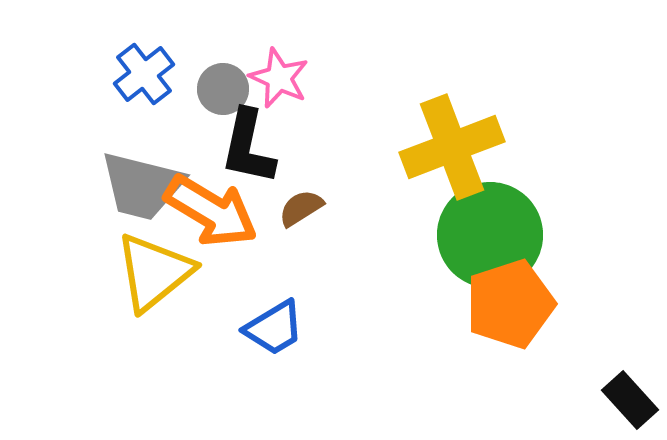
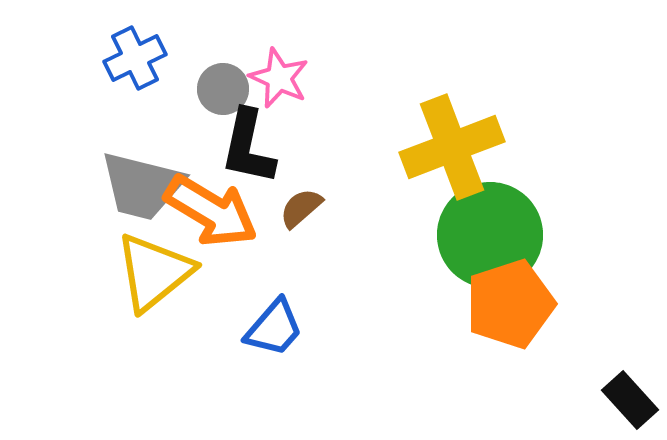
blue cross: moved 9 px left, 16 px up; rotated 12 degrees clockwise
brown semicircle: rotated 9 degrees counterclockwise
blue trapezoid: rotated 18 degrees counterclockwise
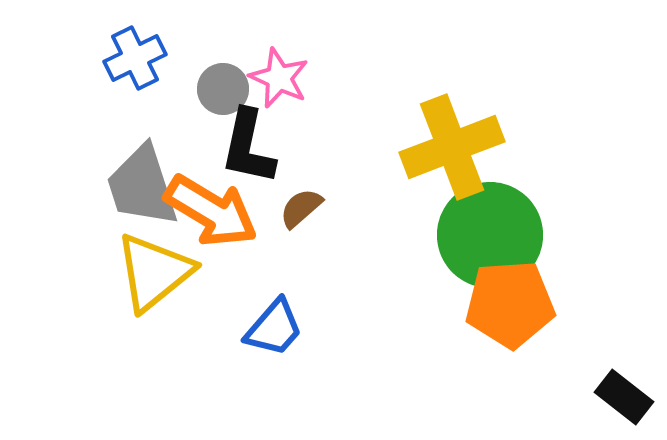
gray trapezoid: rotated 58 degrees clockwise
orange pentagon: rotated 14 degrees clockwise
black rectangle: moved 6 px left, 3 px up; rotated 10 degrees counterclockwise
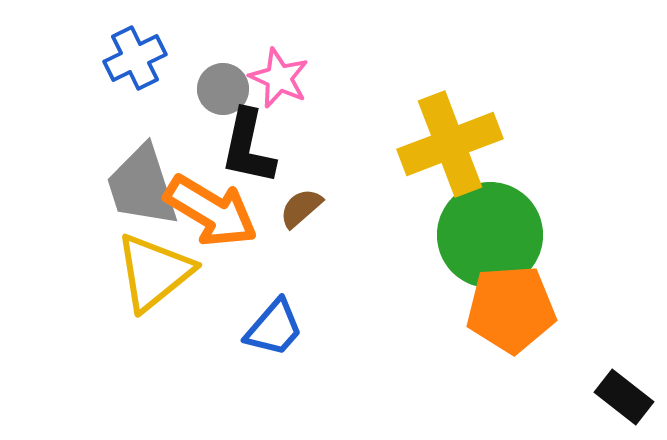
yellow cross: moved 2 px left, 3 px up
orange pentagon: moved 1 px right, 5 px down
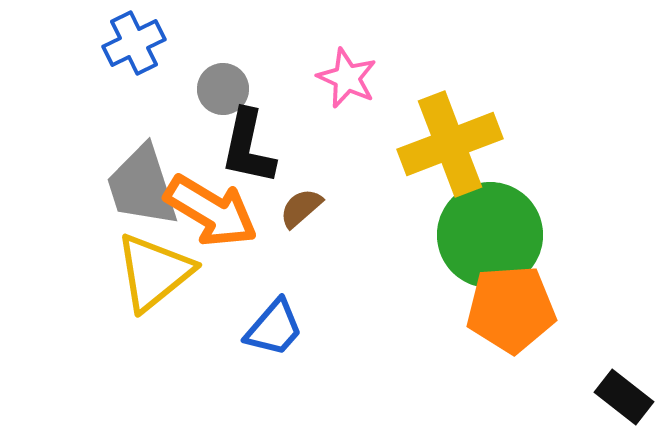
blue cross: moved 1 px left, 15 px up
pink star: moved 68 px right
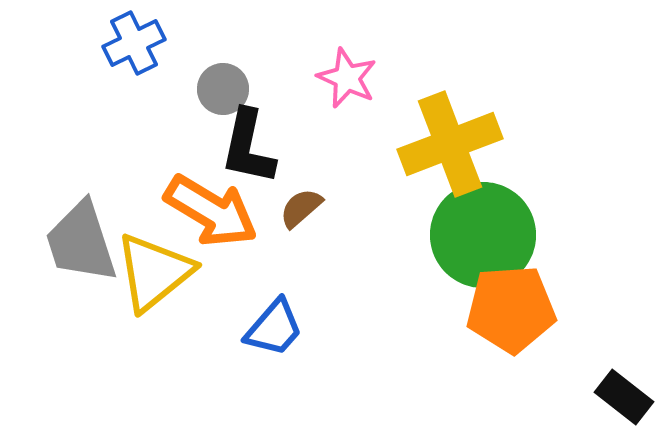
gray trapezoid: moved 61 px left, 56 px down
green circle: moved 7 px left
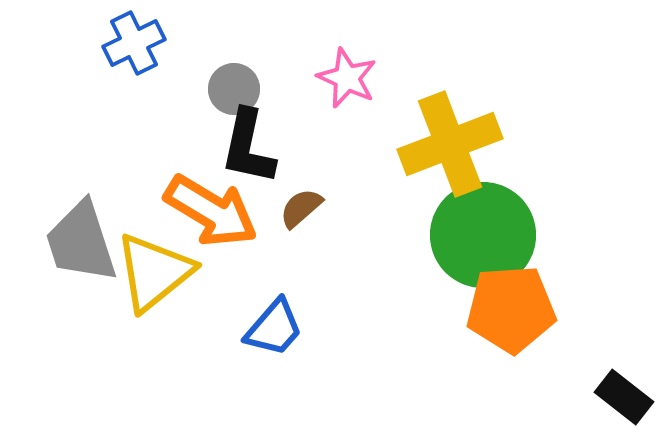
gray circle: moved 11 px right
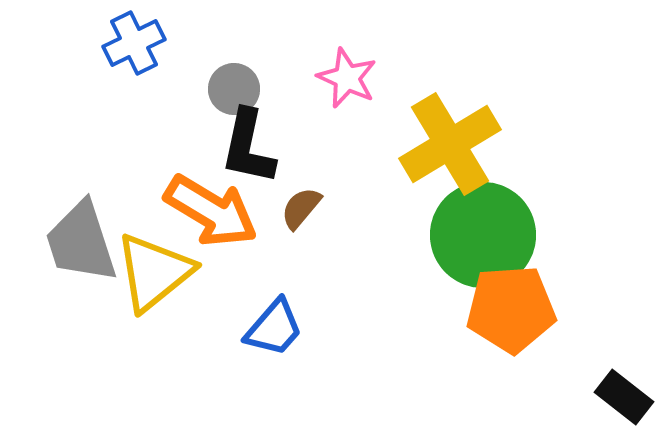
yellow cross: rotated 10 degrees counterclockwise
brown semicircle: rotated 9 degrees counterclockwise
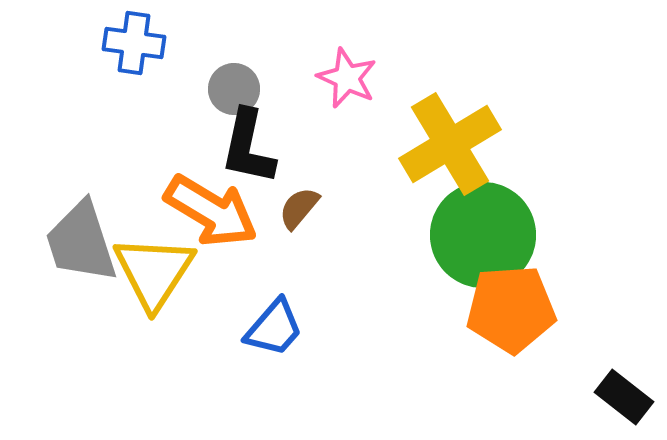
blue cross: rotated 34 degrees clockwise
brown semicircle: moved 2 px left
yellow triangle: rotated 18 degrees counterclockwise
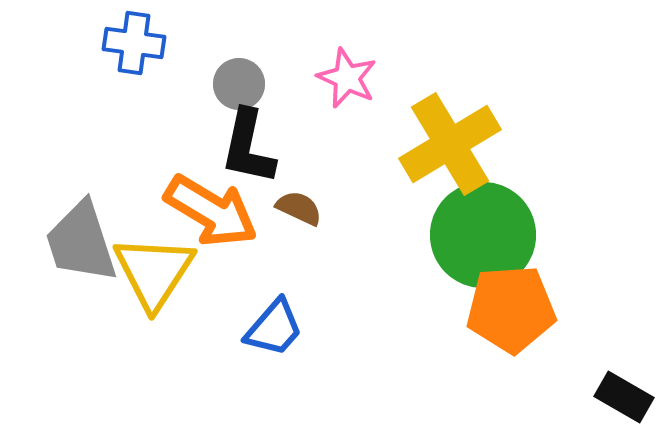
gray circle: moved 5 px right, 5 px up
brown semicircle: rotated 75 degrees clockwise
black rectangle: rotated 8 degrees counterclockwise
